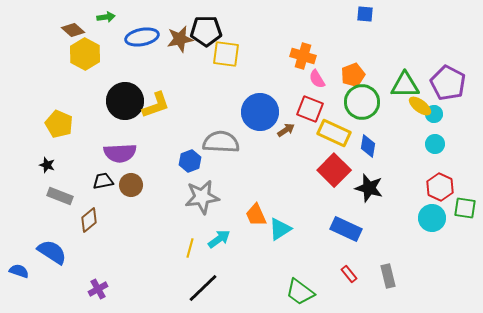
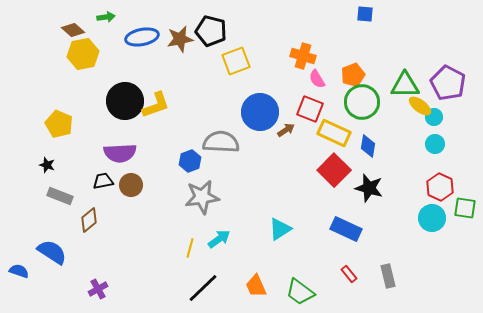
black pentagon at (206, 31): moved 5 px right; rotated 16 degrees clockwise
yellow hexagon at (85, 54): moved 2 px left; rotated 20 degrees clockwise
yellow square at (226, 54): moved 10 px right, 7 px down; rotated 28 degrees counterclockwise
cyan circle at (434, 114): moved 3 px down
orange trapezoid at (256, 215): moved 71 px down
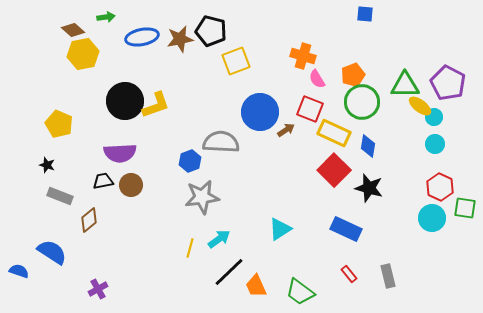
black line at (203, 288): moved 26 px right, 16 px up
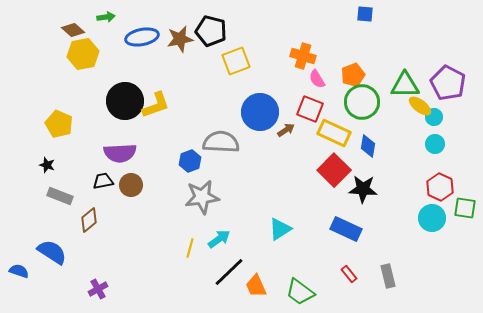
black star at (369, 188): moved 6 px left, 1 px down; rotated 12 degrees counterclockwise
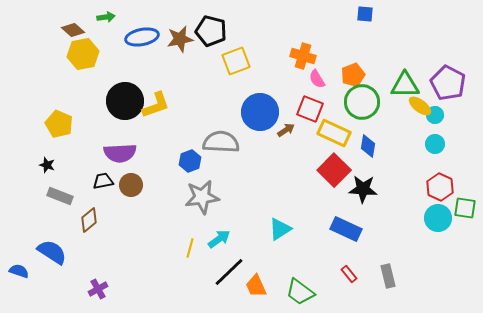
cyan circle at (434, 117): moved 1 px right, 2 px up
cyan circle at (432, 218): moved 6 px right
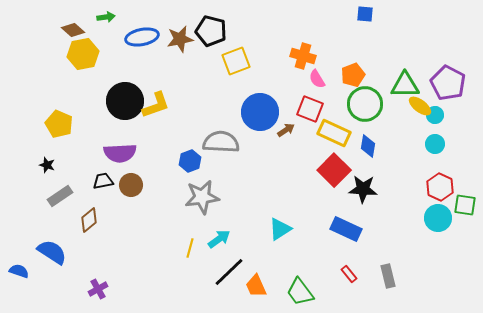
green circle at (362, 102): moved 3 px right, 2 px down
gray rectangle at (60, 196): rotated 55 degrees counterclockwise
green square at (465, 208): moved 3 px up
green trapezoid at (300, 292): rotated 16 degrees clockwise
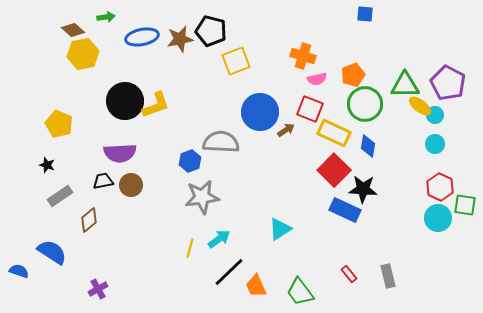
pink semicircle at (317, 79): rotated 72 degrees counterclockwise
blue rectangle at (346, 229): moved 1 px left, 19 px up
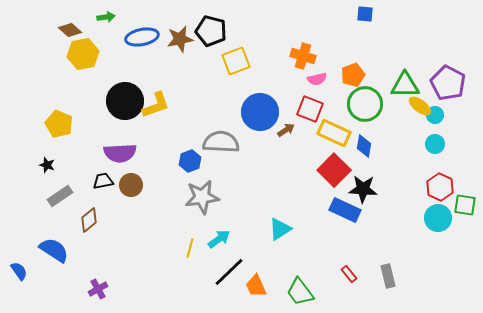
brown diamond at (73, 30): moved 3 px left
blue diamond at (368, 146): moved 4 px left
blue semicircle at (52, 252): moved 2 px right, 2 px up
blue semicircle at (19, 271): rotated 36 degrees clockwise
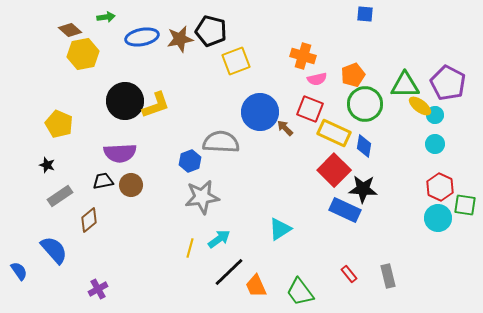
brown arrow at (286, 130): moved 1 px left, 2 px up; rotated 102 degrees counterclockwise
blue semicircle at (54, 250): rotated 16 degrees clockwise
